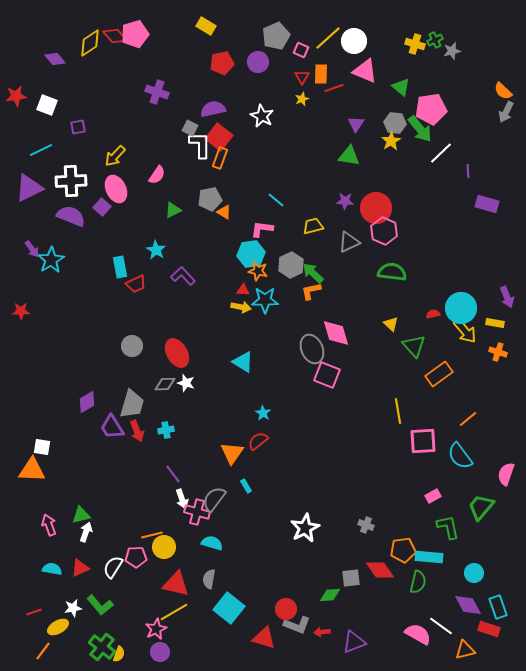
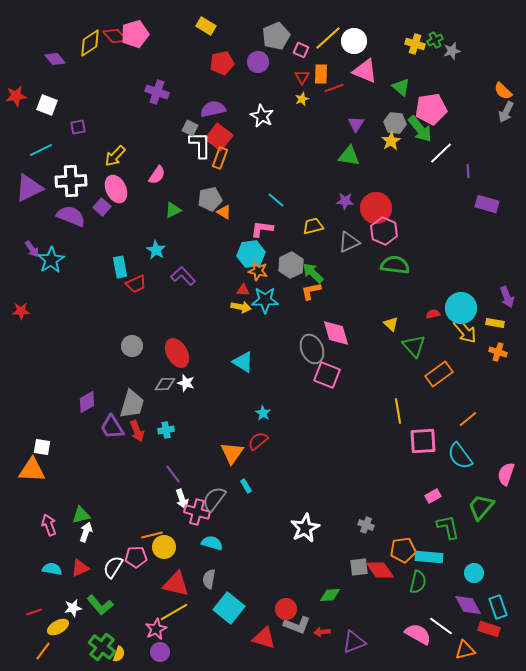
green semicircle at (392, 272): moved 3 px right, 7 px up
gray square at (351, 578): moved 8 px right, 11 px up
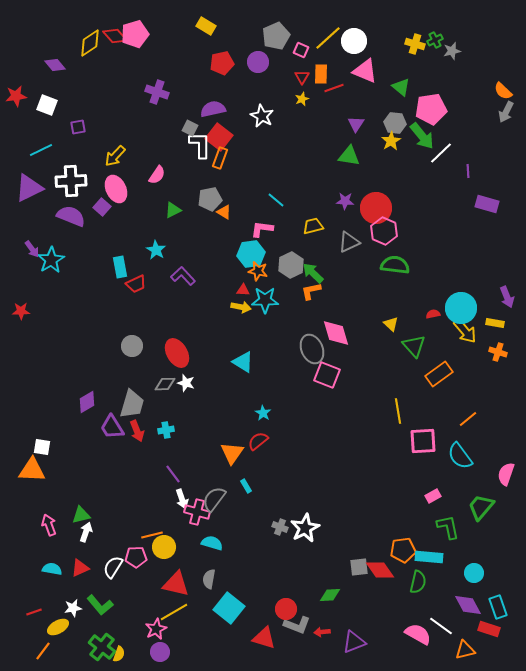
purple diamond at (55, 59): moved 6 px down
green arrow at (420, 129): moved 2 px right, 7 px down
gray cross at (366, 525): moved 86 px left, 2 px down
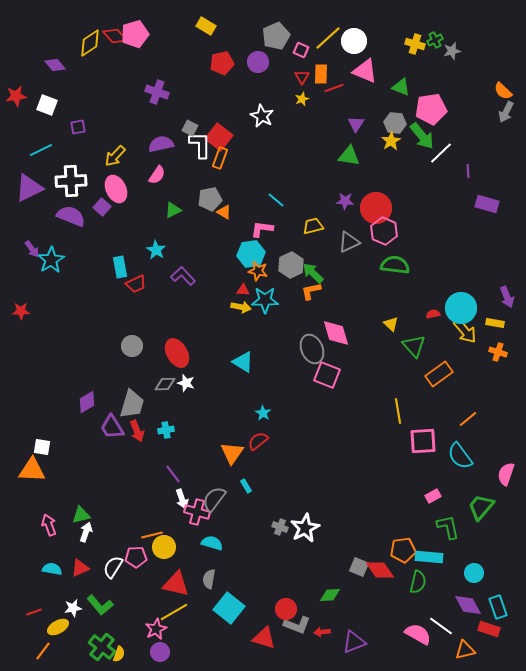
green triangle at (401, 87): rotated 18 degrees counterclockwise
purple semicircle at (213, 109): moved 52 px left, 35 px down
gray square at (359, 567): rotated 30 degrees clockwise
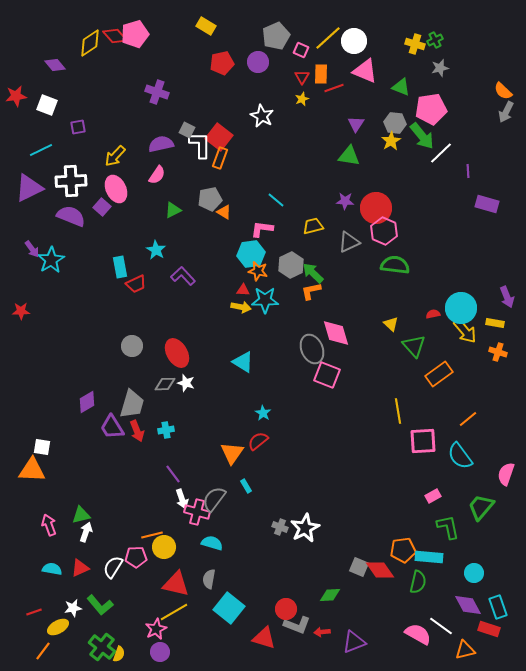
gray star at (452, 51): moved 12 px left, 17 px down
gray square at (190, 128): moved 3 px left, 2 px down
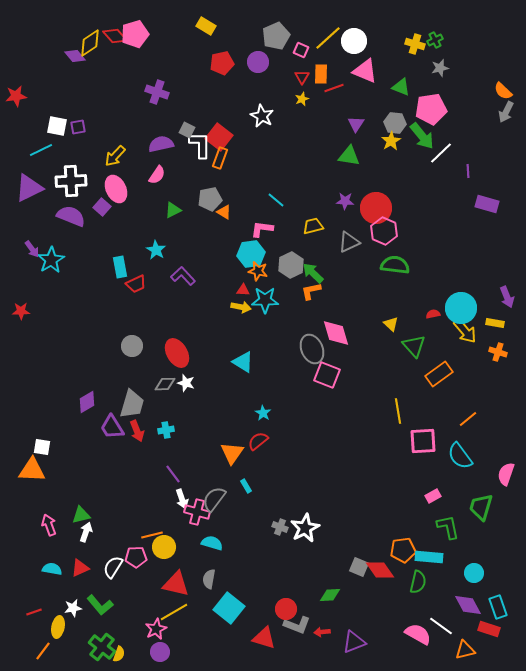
purple diamond at (55, 65): moved 20 px right, 9 px up
white square at (47, 105): moved 10 px right, 21 px down; rotated 10 degrees counterclockwise
green trapezoid at (481, 507): rotated 24 degrees counterclockwise
yellow ellipse at (58, 627): rotated 50 degrees counterclockwise
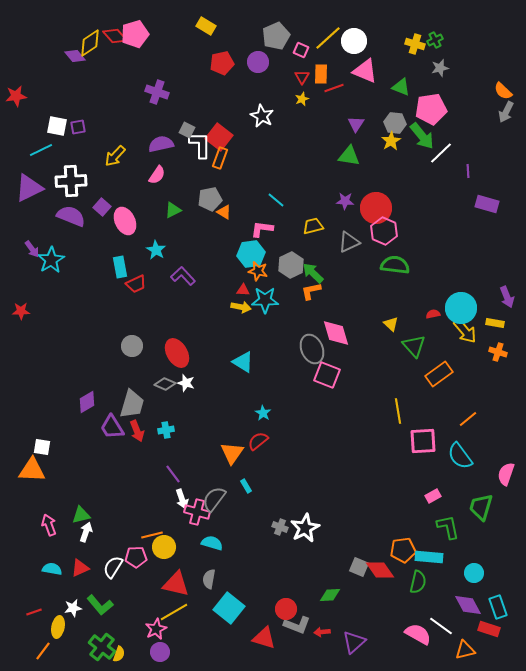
pink ellipse at (116, 189): moved 9 px right, 32 px down
gray diamond at (165, 384): rotated 25 degrees clockwise
purple triangle at (354, 642): rotated 20 degrees counterclockwise
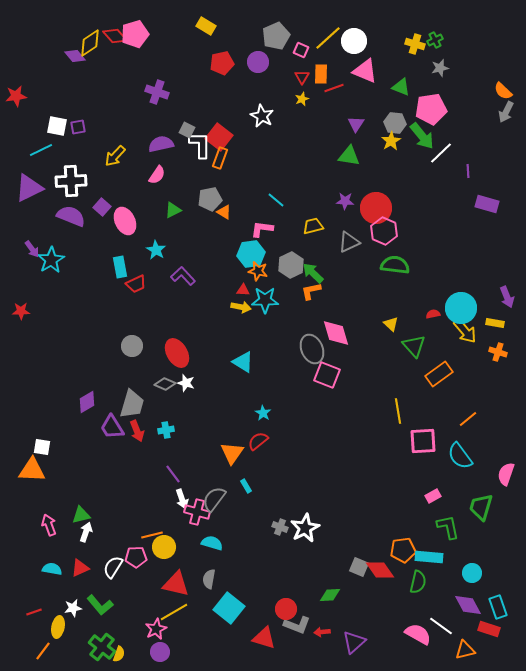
cyan circle at (474, 573): moved 2 px left
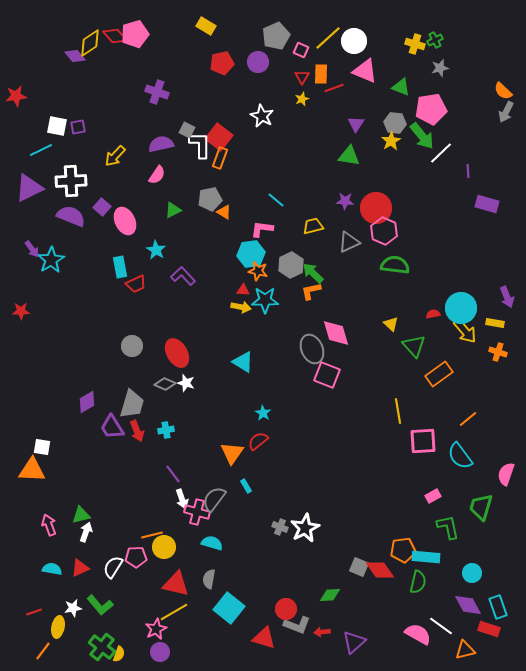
cyan rectangle at (429, 557): moved 3 px left
